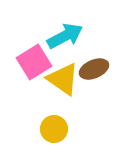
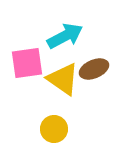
pink square: moved 7 px left, 1 px down; rotated 24 degrees clockwise
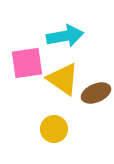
cyan arrow: rotated 18 degrees clockwise
brown ellipse: moved 2 px right, 24 px down
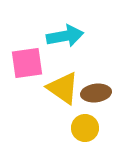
yellow triangle: moved 9 px down
brown ellipse: rotated 16 degrees clockwise
yellow circle: moved 31 px right, 1 px up
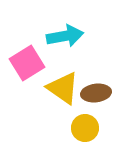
pink square: rotated 24 degrees counterclockwise
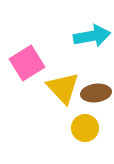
cyan arrow: moved 27 px right
yellow triangle: rotated 12 degrees clockwise
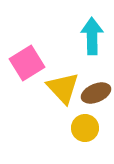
cyan arrow: rotated 81 degrees counterclockwise
brown ellipse: rotated 16 degrees counterclockwise
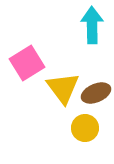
cyan arrow: moved 11 px up
yellow triangle: rotated 6 degrees clockwise
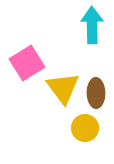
brown ellipse: rotated 68 degrees counterclockwise
